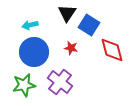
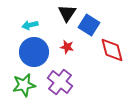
red star: moved 4 px left, 1 px up
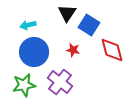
cyan arrow: moved 2 px left
red star: moved 6 px right, 3 px down
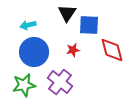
blue square: rotated 30 degrees counterclockwise
red star: rotated 24 degrees counterclockwise
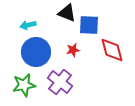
black triangle: rotated 42 degrees counterclockwise
blue circle: moved 2 px right
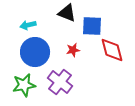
blue square: moved 3 px right, 1 px down
blue circle: moved 1 px left
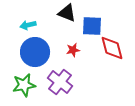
red diamond: moved 2 px up
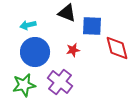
red diamond: moved 5 px right
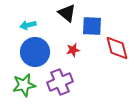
black triangle: rotated 18 degrees clockwise
purple cross: rotated 30 degrees clockwise
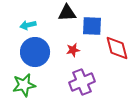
black triangle: rotated 42 degrees counterclockwise
purple cross: moved 22 px right
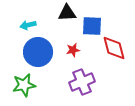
red diamond: moved 3 px left
blue circle: moved 3 px right
